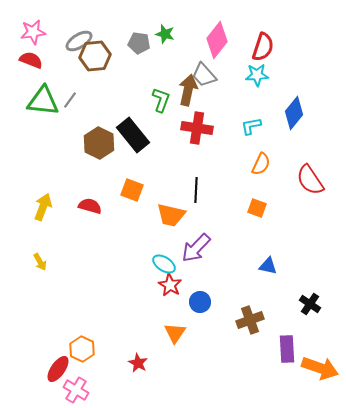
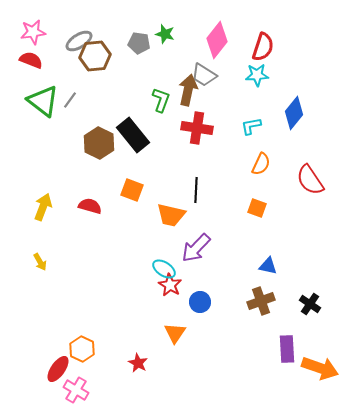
gray trapezoid at (204, 75): rotated 16 degrees counterclockwise
green triangle at (43, 101): rotated 32 degrees clockwise
cyan ellipse at (164, 264): moved 5 px down
brown cross at (250, 320): moved 11 px right, 19 px up
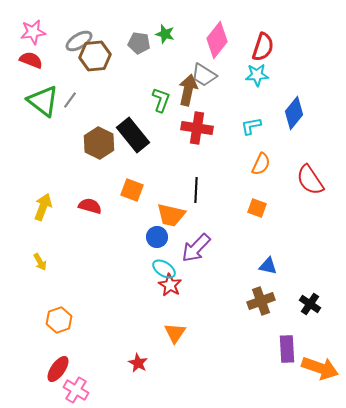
blue circle at (200, 302): moved 43 px left, 65 px up
orange hexagon at (82, 349): moved 23 px left, 29 px up; rotated 15 degrees clockwise
